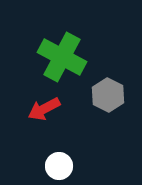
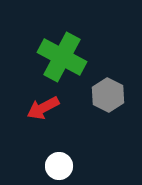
red arrow: moved 1 px left, 1 px up
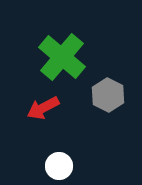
green cross: rotated 12 degrees clockwise
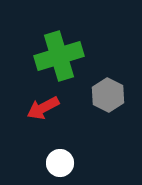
green cross: moved 3 px left, 1 px up; rotated 33 degrees clockwise
white circle: moved 1 px right, 3 px up
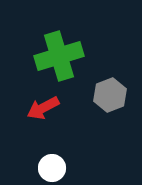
gray hexagon: moved 2 px right; rotated 12 degrees clockwise
white circle: moved 8 px left, 5 px down
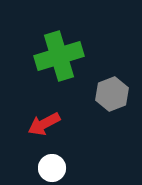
gray hexagon: moved 2 px right, 1 px up
red arrow: moved 1 px right, 16 px down
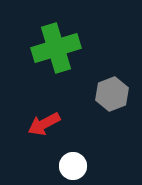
green cross: moved 3 px left, 8 px up
white circle: moved 21 px right, 2 px up
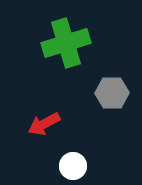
green cross: moved 10 px right, 5 px up
gray hexagon: moved 1 px up; rotated 20 degrees clockwise
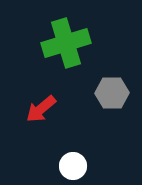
red arrow: moved 3 px left, 15 px up; rotated 12 degrees counterclockwise
